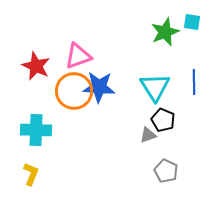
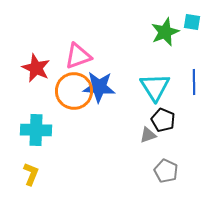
red star: moved 2 px down
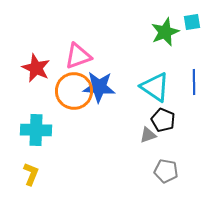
cyan square: rotated 18 degrees counterclockwise
cyan triangle: rotated 24 degrees counterclockwise
gray pentagon: rotated 15 degrees counterclockwise
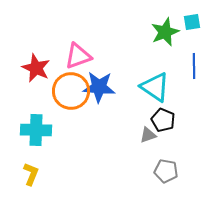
blue line: moved 16 px up
orange circle: moved 3 px left
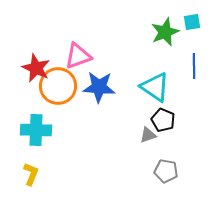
orange circle: moved 13 px left, 5 px up
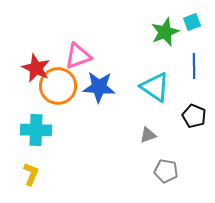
cyan square: rotated 12 degrees counterclockwise
black pentagon: moved 31 px right, 4 px up
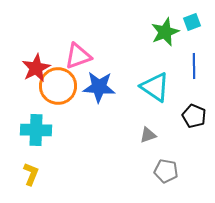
red star: rotated 20 degrees clockwise
